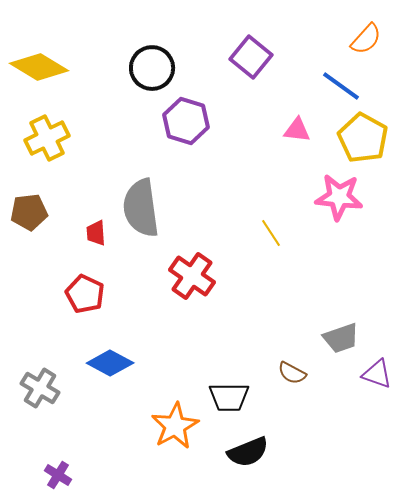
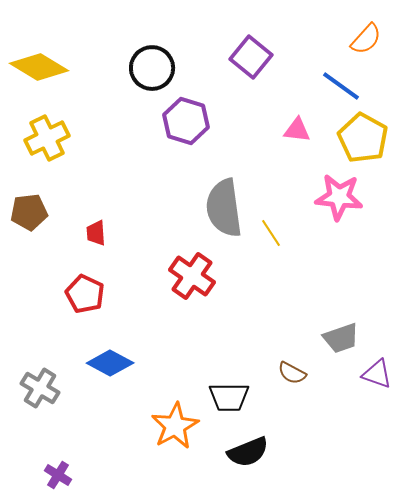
gray semicircle: moved 83 px right
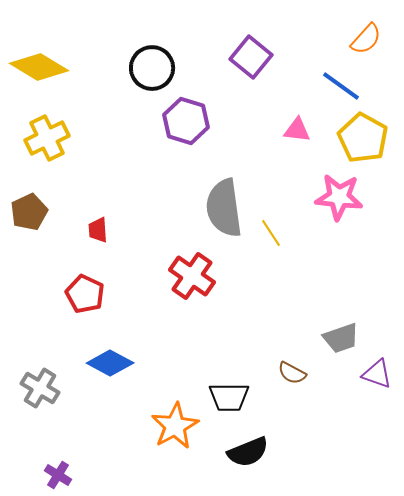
brown pentagon: rotated 18 degrees counterclockwise
red trapezoid: moved 2 px right, 3 px up
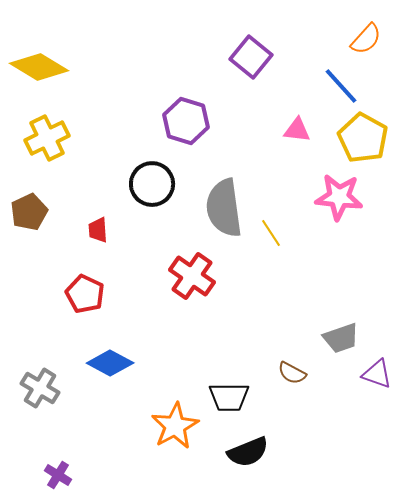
black circle: moved 116 px down
blue line: rotated 12 degrees clockwise
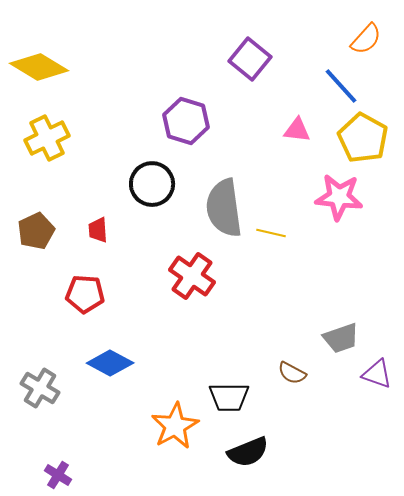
purple square: moved 1 px left, 2 px down
brown pentagon: moved 7 px right, 19 px down
yellow line: rotated 44 degrees counterclockwise
red pentagon: rotated 21 degrees counterclockwise
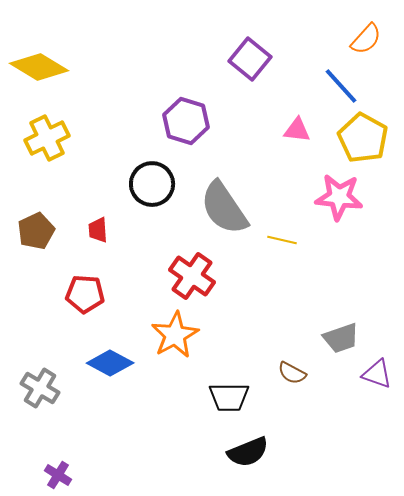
gray semicircle: rotated 26 degrees counterclockwise
yellow line: moved 11 px right, 7 px down
orange star: moved 91 px up
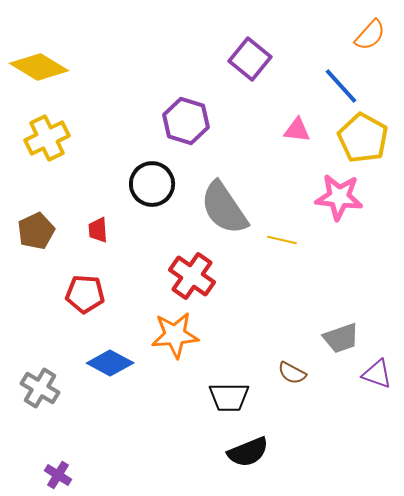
orange semicircle: moved 4 px right, 4 px up
orange star: rotated 24 degrees clockwise
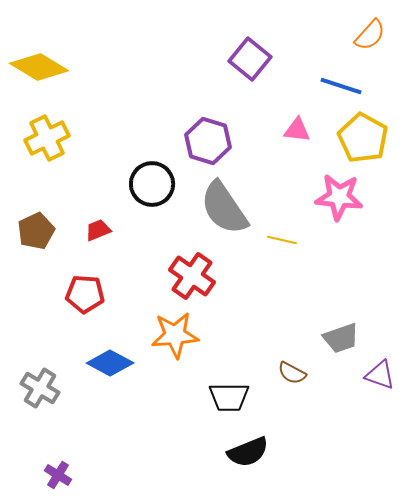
blue line: rotated 30 degrees counterclockwise
purple hexagon: moved 22 px right, 20 px down
red trapezoid: rotated 72 degrees clockwise
purple triangle: moved 3 px right, 1 px down
